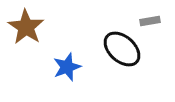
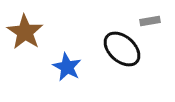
brown star: moved 1 px left, 5 px down
blue star: rotated 24 degrees counterclockwise
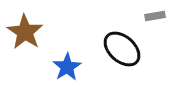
gray rectangle: moved 5 px right, 5 px up
blue star: rotated 12 degrees clockwise
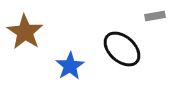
blue star: moved 3 px right, 1 px up
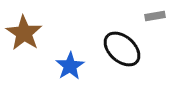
brown star: moved 1 px left, 1 px down
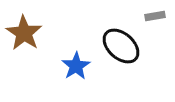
black ellipse: moved 1 px left, 3 px up
blue star: moved 6 px right
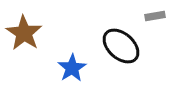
blue star: moved 4 px left, 2 px down
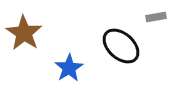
gray rectangle: moved 1 px right, 1 px down
blue star: moved 3 px left
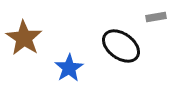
brown star: moved 5 px down
black ellipse: rotated 6 degrees counterclockwise
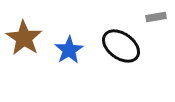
blue star: moved 18 px up
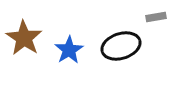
black ellipse: rotated 54 degrees counterclockwise
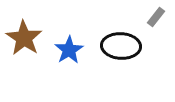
gray rectangle: rotated 42 degrees counterclockwise
black ellipse: rotated 21 degrees clockwise
